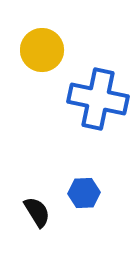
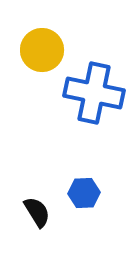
blue cross: moved 4 px left, 6 px up
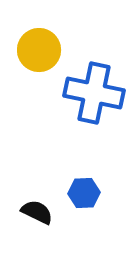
yellow circle: moved 3 px left
black semicircle: rotated 32 degrees counterclockwise
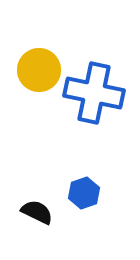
yellow circle: moved 20 px down
blue hexagon: rotated 16 degrees counterclockwise
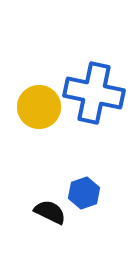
yellow circle: moved 37 px down
black semicircle: moved 13 px right
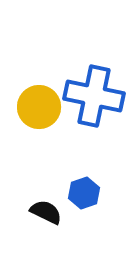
blue cross: moved 3 px down
black semicircle: moved 4 px left
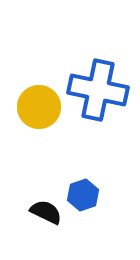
blue cross: moved 4 px right, 6 px up
blue hexagon: moved 1 px left, 2 px down
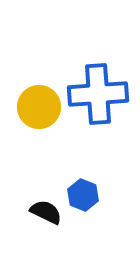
blue cross: moved 4 px down; rotated 16 degrees counterclockwise
blue hexagon: rotated 20 degrees counterclockwise
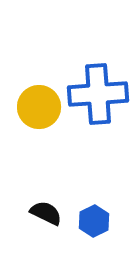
blue hexagon: moved 11 px right, 26 px down; rotated 12 degrees clockwise
black semicircle: moved 1 px down
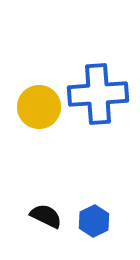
black semicircle: moved 3 px down
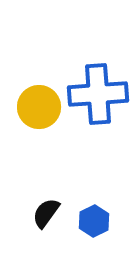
black semicircle: moved 3 px up; rotated 80 degrees counterclockwise
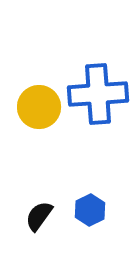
black semicircle: moved 7 px left, 3 px down
blue hexagon: moved 4 px left, 11 px up
